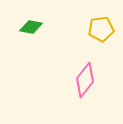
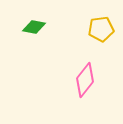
green diamond: moved 3 px right
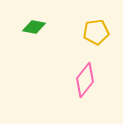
yellow pentagon: moved 5 px left, 3 px down
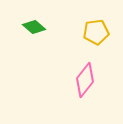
green diamond: rotated 30 degrees clockwise
